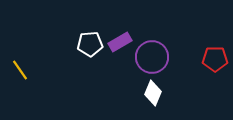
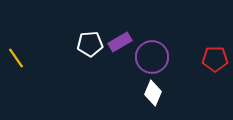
yellow line: moved 4 px left, 12 px up
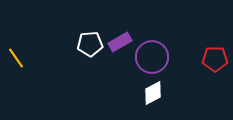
white diamond: rotated 40 degrees clockwise
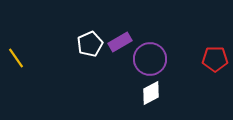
white pentagon: rotated 20 degrees counterclockwise
purple circle: moved 2 px left, 2 px down
white diamond: moved 2 px left
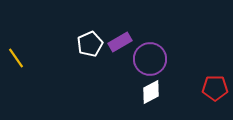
red pentagon: moved 29 px down
white diamond: moved 1 px up
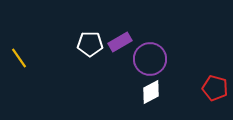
white pentagon: rotated 25 degrees clockwise
yellow line: moved 3 px right
red pentagon: rotated 15 degrees clockwise
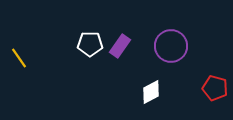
purple rectangle: moved 4 px down; rotated 25 degrees counterclockwise
purple circle: moved 21 px right, 13 px up
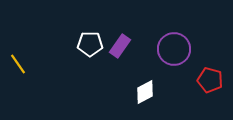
purple circle: moved 3 px right, 3 px down
yellow line: moved 1 px left, 6 px down
red pentagon: moved 5 px left, 8 px up
white diamond: moved 6 px left
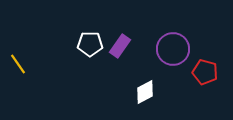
purple circle: moved 1 px left
red pentagon: moved 5 px left, 8 px up
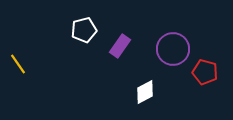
white pentagon: moved 6 px left, 14 px up; rotated 15 degrees counterclockwise
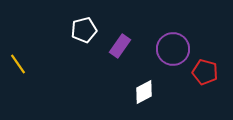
white diamond: moved 1 px left
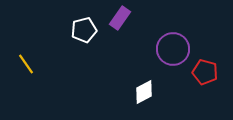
purple rectangle: moved 28 px up
yellow line: moved 8 px right
